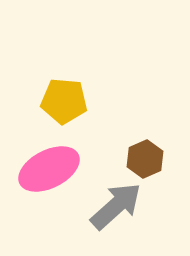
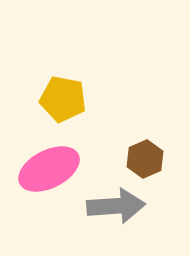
yellow pentagon: moved 1 px left, 2 px up; rotated 6 degrees clockwise
gray arrow: rotated 38 degrees clockwise
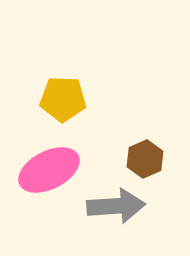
yellow pentagon: rotated 9 degrees counterclockwise
pink ellipse: moved 1 px down
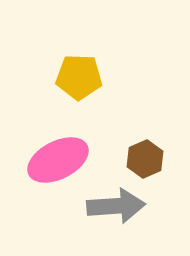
yellow pentagon: moved 16 px right, 22 px up
pink ellipse: moved 9 px right, 10 px up
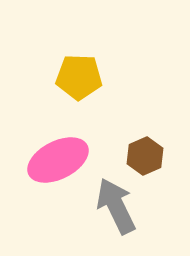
brown hexagon: moved 3 px up
gray arrow: rotated 112 degrees counterclockwise
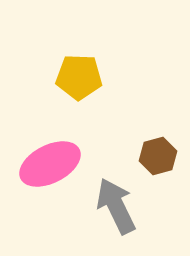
brown hexagon: moved 13 px right; rotated 9 degrees clockwise
pink ellipse: moved 8 px left, 4 px down
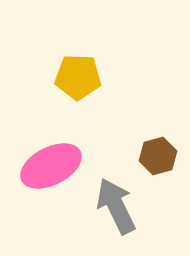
yellow pentagon: moved 1 px left
pink ellipse: moved 1 px right, 2 px down
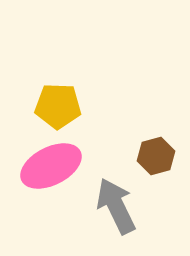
yellow pentagon: moved 20 px left, 29 px down
brown hexagon: moved 2 px left
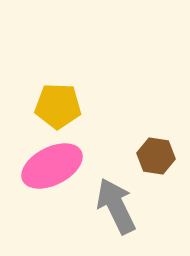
brown hexagon: rotated 24 degrees clockwise
pink ellipse: moved 1 px right
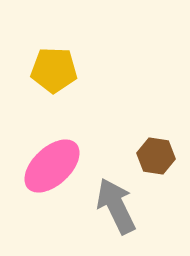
yellow pentagon: moved 4 px left, 36 px up
pink ellipse: rotated 16 degrees counterclockwise
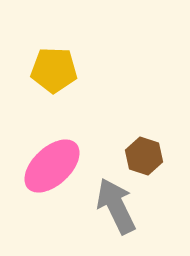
brown hexagon: moved 12 px left; rotated 9 degrees clockwise
